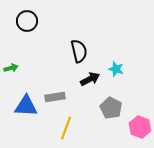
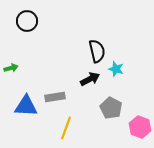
black semicircle: moved 18 px right
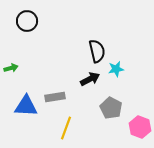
cyan star: rotated 28 degrees counterclockwise
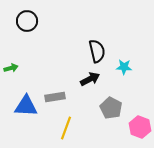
cyan star: moved 8 px right, 2 px up; rotated 14 degrees clockwise
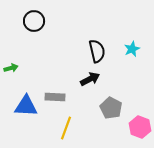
black circle: moved 7 px right
cyan star: moved 8 px right, 18 px up; rotated 28 degrees counterclockwise
gray rectangle: rotated 12 degrees clockwise
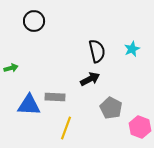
blue triangle: moved 3 px right, 1 px up
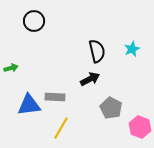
blue triangle: rotated 10 degrees counterclockwise
yellow line: moved 5 px left; rotated 10 degrees clockwise
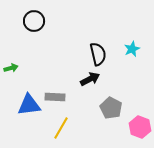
black semicircle: moved 1 px right, 3 px down
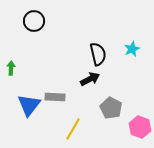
green arrow: rotated 72 degrees counterclockwise
blue triangle: rotated 45 degrees counterclockwise
yellow line: moved 12 px right, 1 px down
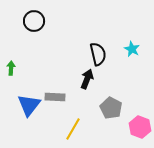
cyan star: rotated 21 degrees counterclockwise
black arrow: moved 3 px left; rotated 42 degrees counterclockwise
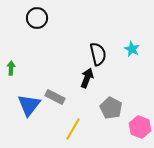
black circle: moved 3 px right, 3 px up
black arrow: moved 1 px up
gray rectangle: rotated 24 degrees clockwise
